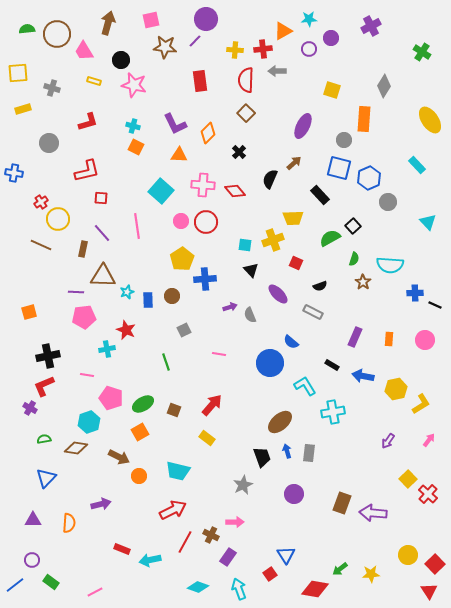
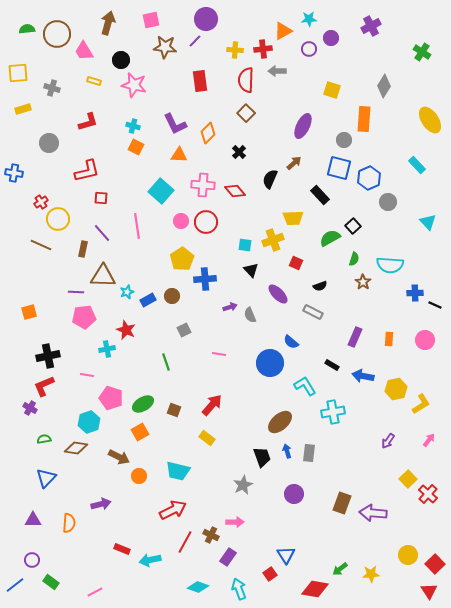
blue rectangle at (148, 300): rotated 63 degrees clockwise
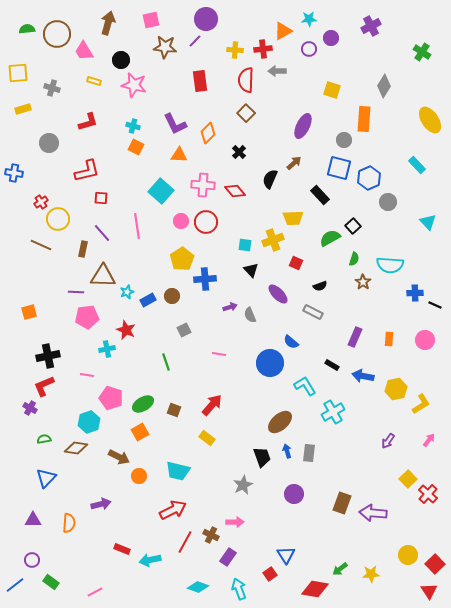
pink pentagon at (84, 317): moved 3 px right
cyan cross at (333, 412): rotated 20 degrees counterclockwise
